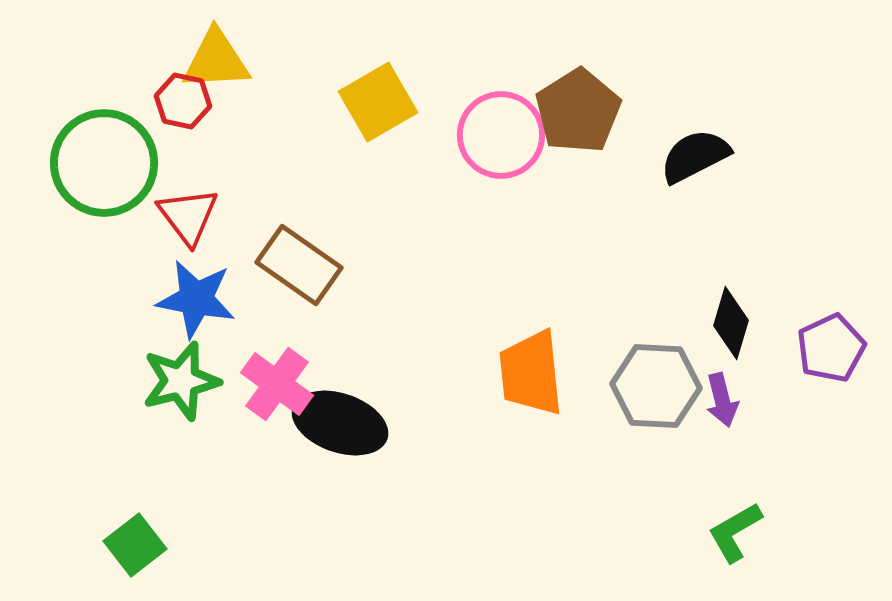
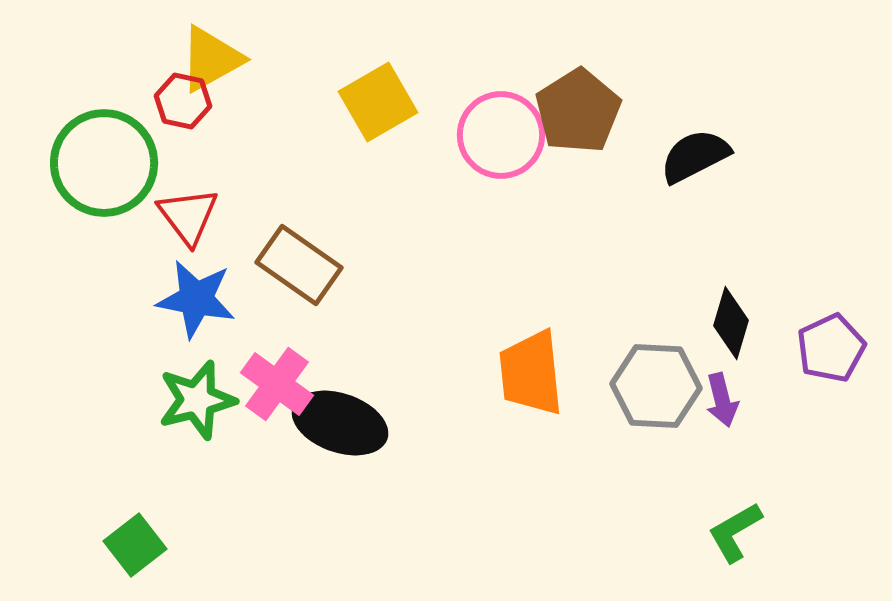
yellow triangle: moved 5 px left, 1 px up; rotated 26 degrees counterclockwise
green star: moved 16 px right, 19 px down
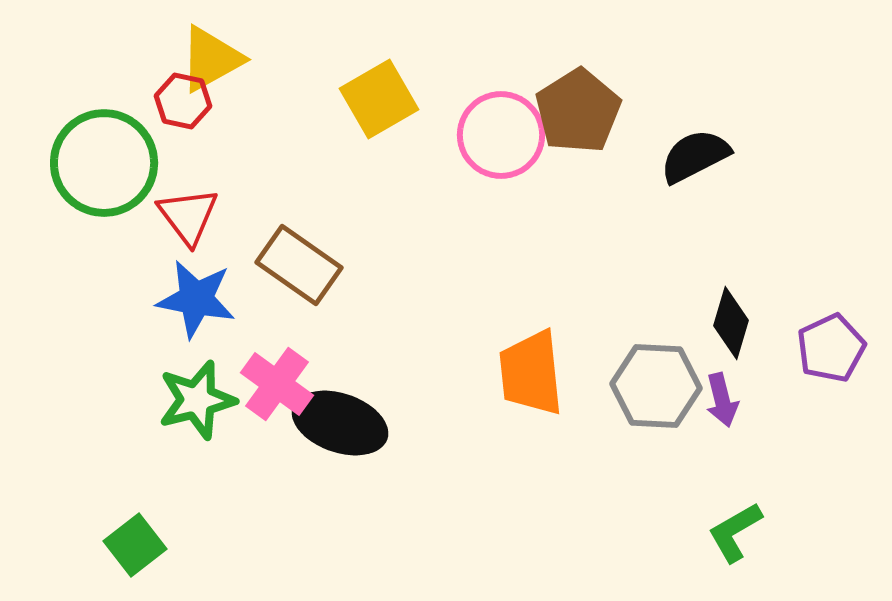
yellow square: moved 1 px right, 3 px up
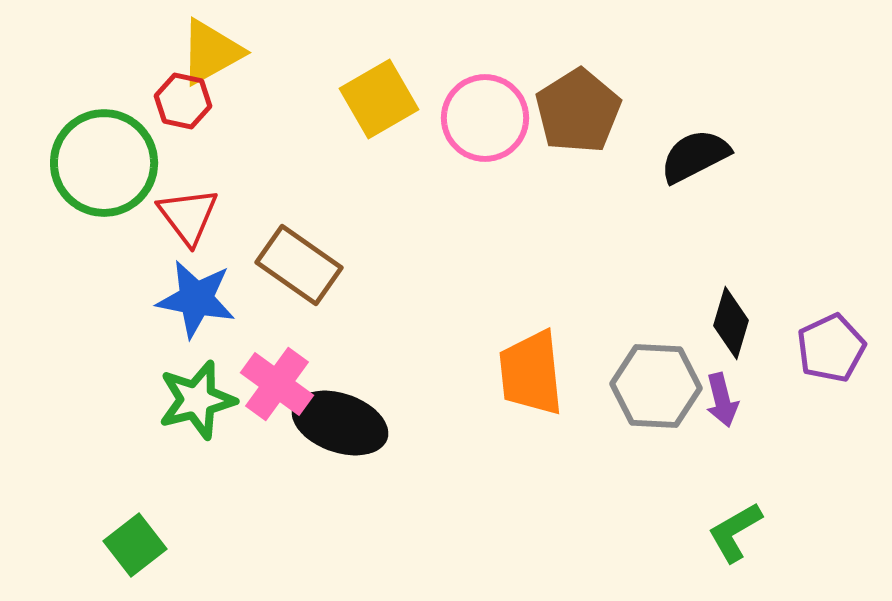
yellow triangle: moved 7 px up
pink circle: moved 16 px left, 17 px up
